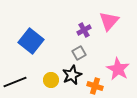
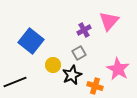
yellow circle: moved 2 px right, 15 px up
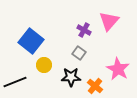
purple cross: rotated 32 degrees counterclockwise
gray square: rotated 24 degrees counterclockwise
yellow circle: moved 9 px left
black star: moved 1 px left, 2 px down; rotated 24 degrees clockwise
orange cross: rotated 21 degrees clockwise
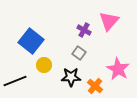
black line: moved 1 px up
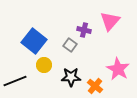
pink triangle: moved 1 px right
purple cross: rotated 16 degrees counterclockwise
blue square: moved 3 px right
gray square: moved 9 px left, 8 px up
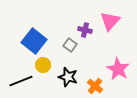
purple cross: moved 1 px right
yellow circle: moved 1 px left
black star: moved 3 px left; rotated 18 degrees clockwise
black line: moved 6 px right
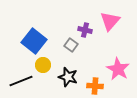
gray square: moved 1 px right
orange cross: rotated 35 degrees counterclockwise
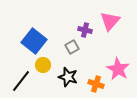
gray square: moved 1 px right, 2 px down; rotated 24 degrees clockwise
black line: rotated 30 degrees counterclockwise
orange cross: moved 1 px right, 2 px up; rotated 14 degrees clockwise
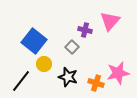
gray square: rotated 16 degrees counterclockwise
yellow circle: moved 1 px right, 1 px up
pink star: moved 4 px down; rotated 30 degrees clockwise
orange cross: moved 1 px up
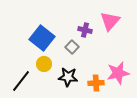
blue square: moved 8 px right, 3 px up
black star: rotated 12 degrees counterclockwise
orange cross: rotated 21 degrees counterclockwise
